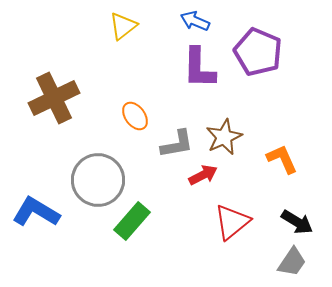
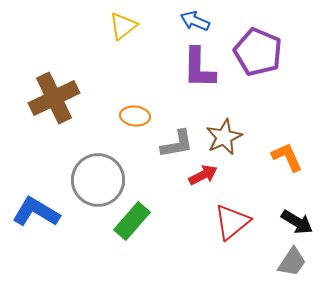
orange ellipse: rotated 48 degrees counterclockwise
orange L-shape: moved 5 px right, 2 px up
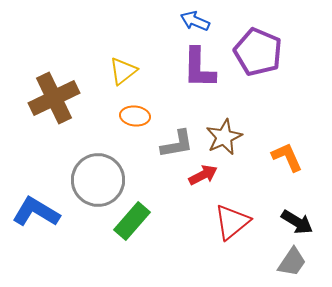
yellow triangle: moved 45 px down
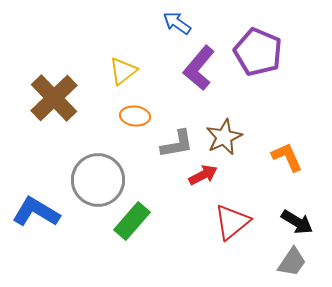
blue arrow: moved 18 px left, 2 px down; rotated 12 degrees clockwise
purple L-shape: rotated 39 degrees clockwise
brown cross: rotated 18 degrees counterclockwise
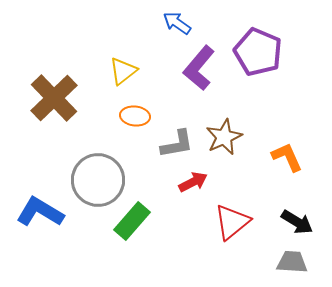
red arrow: moved 10 px left, 7 px down
blue L-shape: moved 4 px right
gray trapezoid: rotated 120 degrees counterclockwise
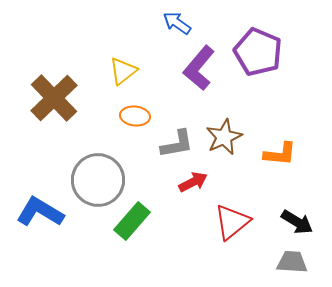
orange L-shape: moved 7 px left, 3 px up; rotated 120 degrees clockwise
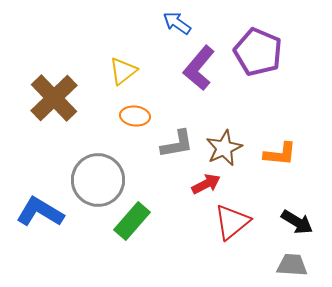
brown star: moved 11 px down
red arrow: moved 13 px right, 2 px down
gray trapezoid: moved 3 px down
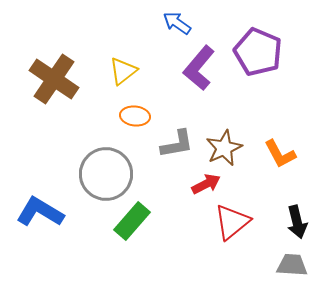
brown cross: moved 19 px up; rotated 12 degrees counterclockwise
orange L-shape: rotated 56 degrees clockwise
gray circle: moved 8 px right, 6 px up
black arrow: rotated 44 degrees clockwise
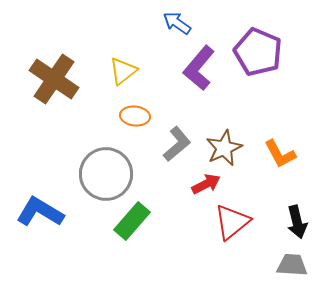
gray L-shape: rotated 30 degrees counterclockwise
